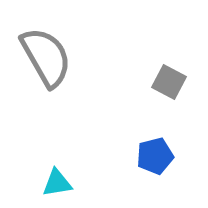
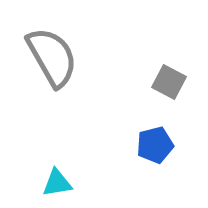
gray semicircle: moved 6 px right
blue pentagon: moved 11 px up
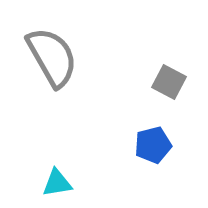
blue pentagon: moved 2 px left
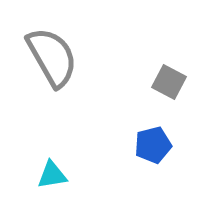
cyan triangle: moved 5 px left, 8 px up
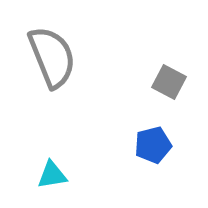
gray semicircle: rotated 8 degrees clockwise
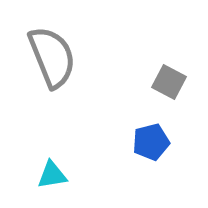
blue pentagon: moved 2 px left, 3 px up
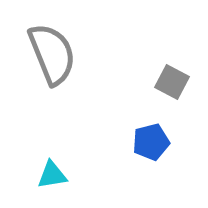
gray semicircle: moved 3 px up
gray square: moved 3 px right
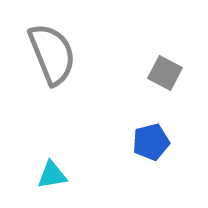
gray square: moved 7 px left, 9 px up
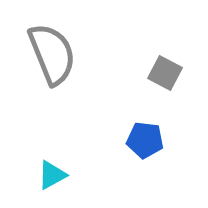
blue pentagon: moved 6 px left, 2 px up; rotated 21 degrees clockwise
cyan triangle: rotated 20 degrees counterclockwise
